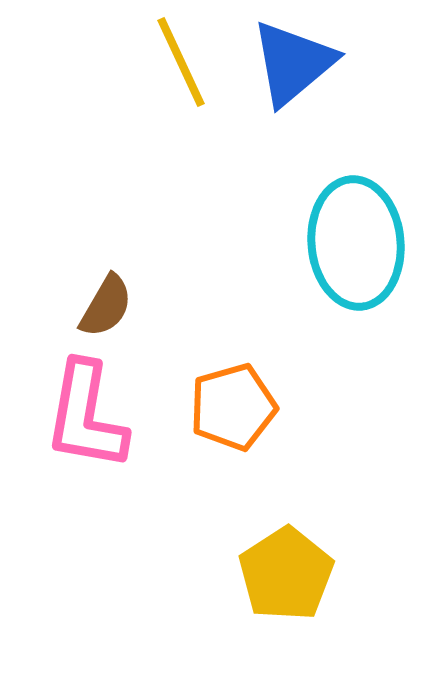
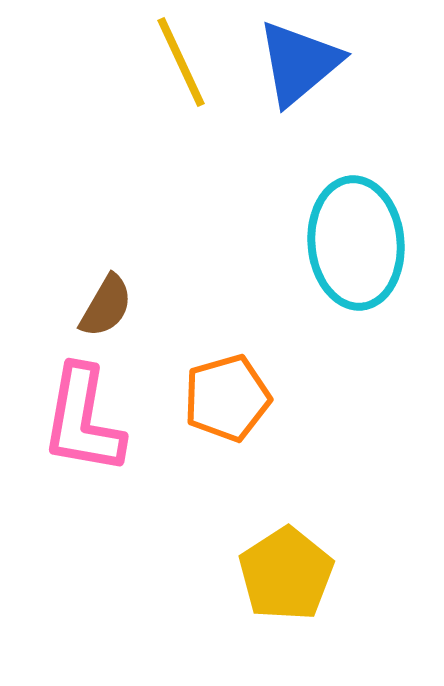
blue triangle: moved 6 px right
orange pentagon: moved 6 px left, 9 px up
pink L-shape: moved 3 px left, 4 px down
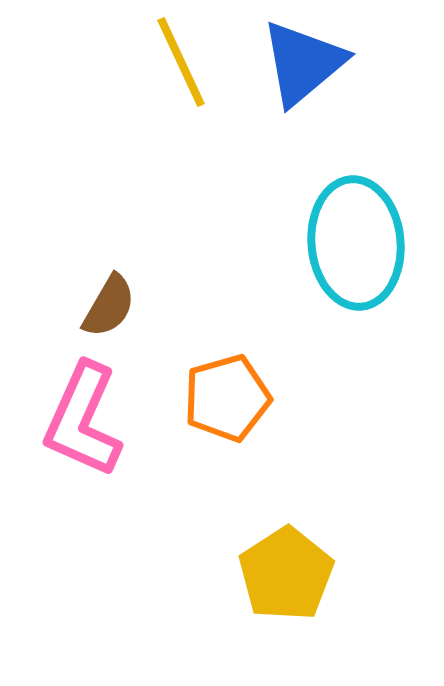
blue triangle: moved 4 px right
brown semicircle: moved 3 px right
pink L-shape: rotated 14 degrees clockwise
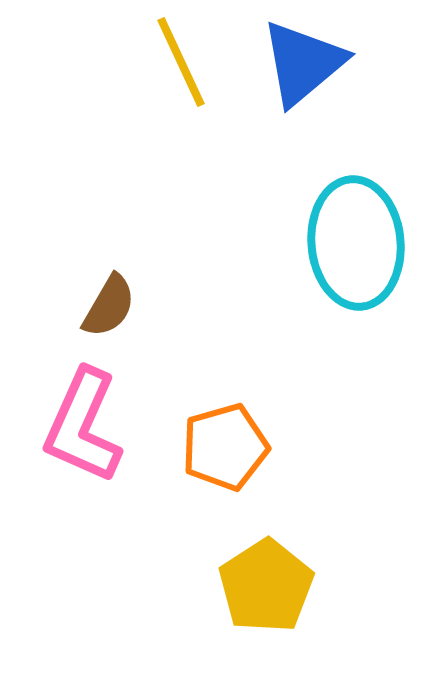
orange pentagon: moved 2 px left, 49 px down
pink L-shape: moved 6 px down
yellow pentagon: moved 20 px left, 12 px down
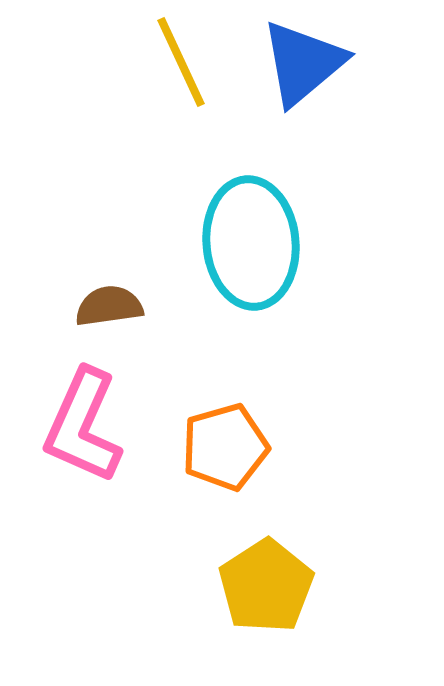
cyan ellipse: moved 105 px left
brown semicircle: rotated 128 degrees counterclockwise
